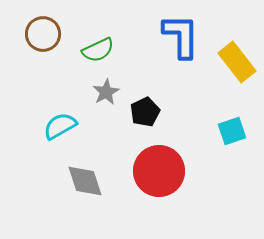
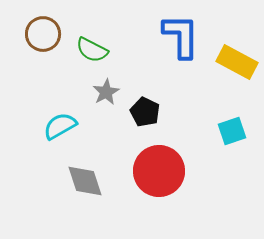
green semicircle: moved 6 px left; rotated 52 degrees clockwise
yellow rectangle: rotated 24 degrees counterclockwise
black pentagon: rotated 20 degrees counterclockwise
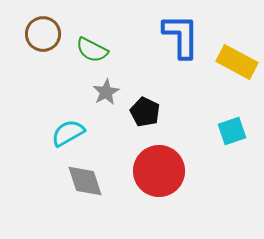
cyan semicircle: moved 8 px right, 7 px down
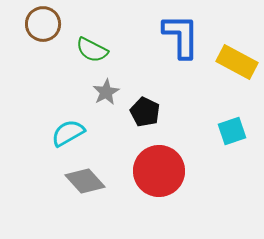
brown circle: moved 10 px up
gray diamond: rotated 24 degrees counterclockwise
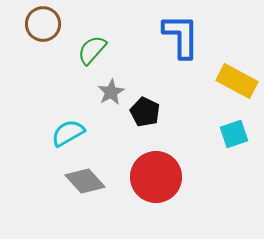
green semicircle: rotated 104 degrees clockwise
yellow rectangle: moved 19 px down
gray star: moved 5 px right
cyan square: moved 2 px right, 3 px down
red circle: moved 3 px left, 6 px down
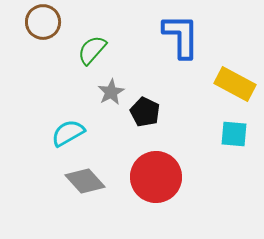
brown circle: moved 2 px up
yellow rectangle: moved 2 px left, 3 px down
cyan square: rotated 24 degrees clockwise
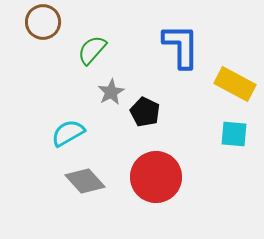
blue L-shape: moved 10 px down
